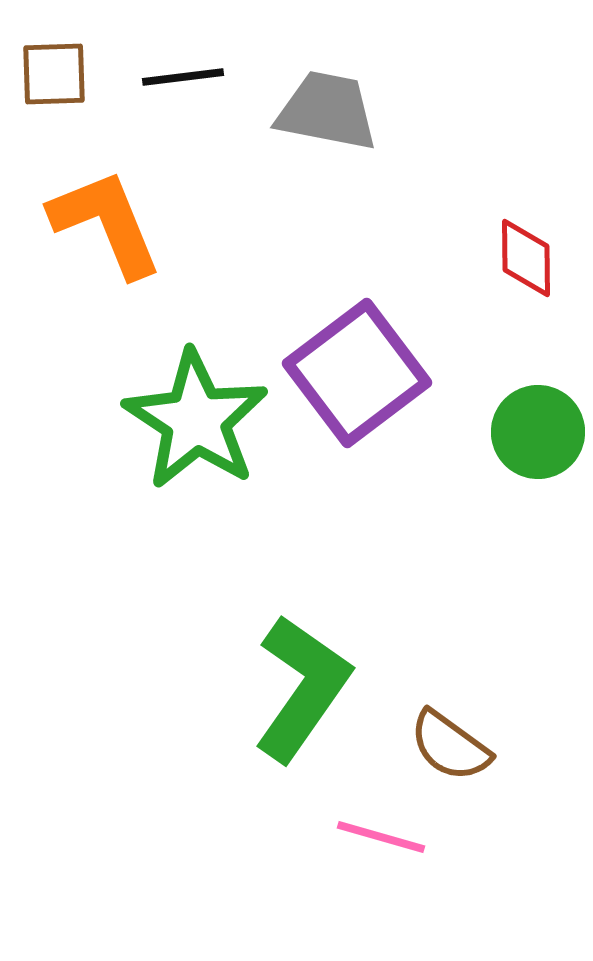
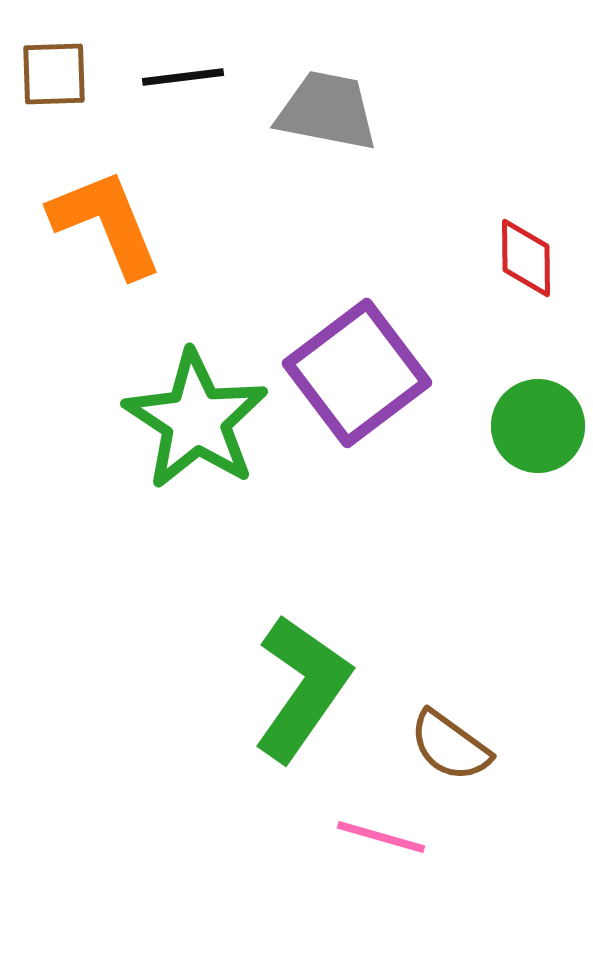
green circle: moved 6 px up
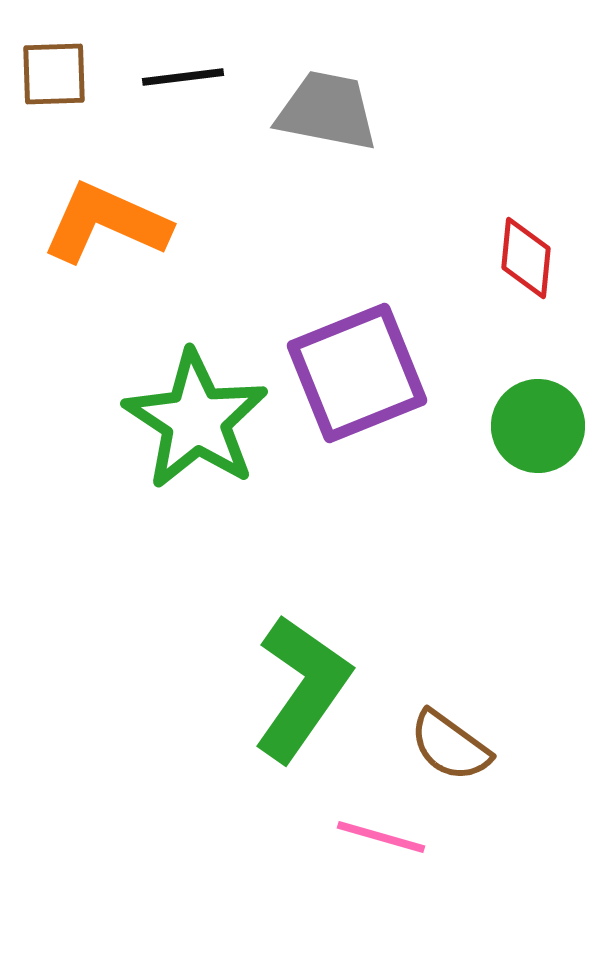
orange L-shape: rotated 44 degrees counterclockwise
red diamond: rotated 6 degrees clockwise
purple square: rotated 15 degrees clockwise
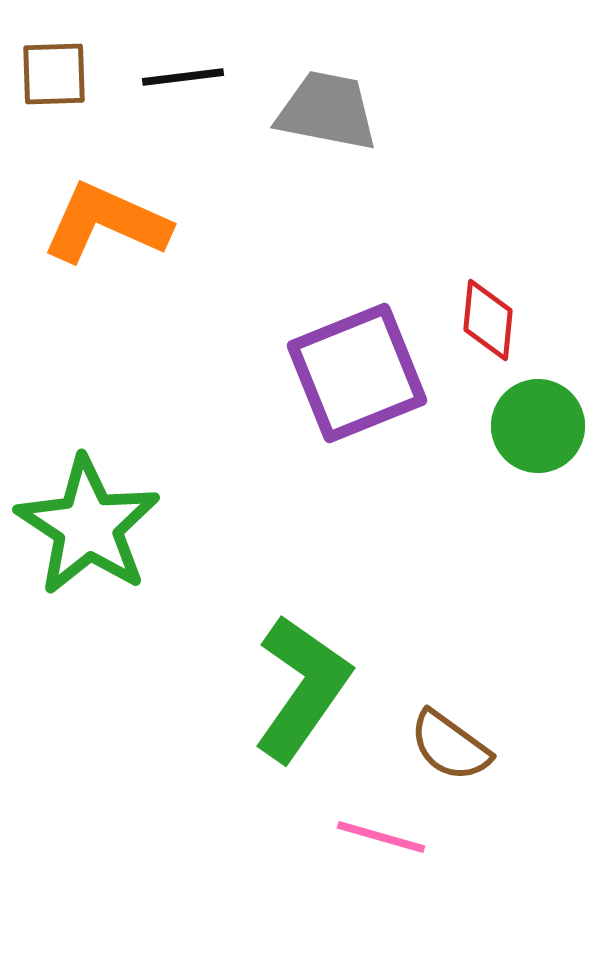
red diamond: moved 38 px left, 62 px down
green star: moved 108 px left, 106 px down
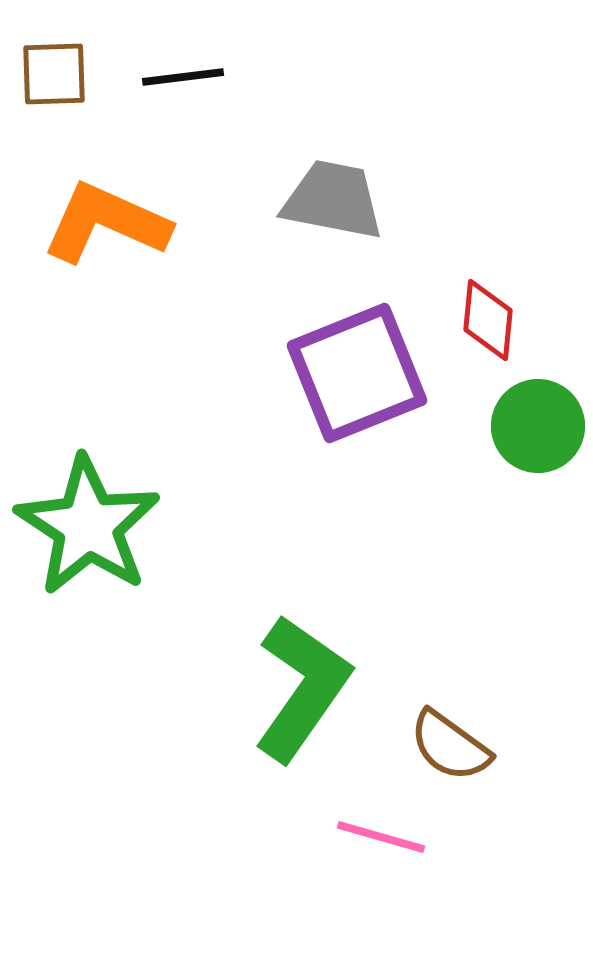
gray trapezoid: moved 6 px right, 89 px down
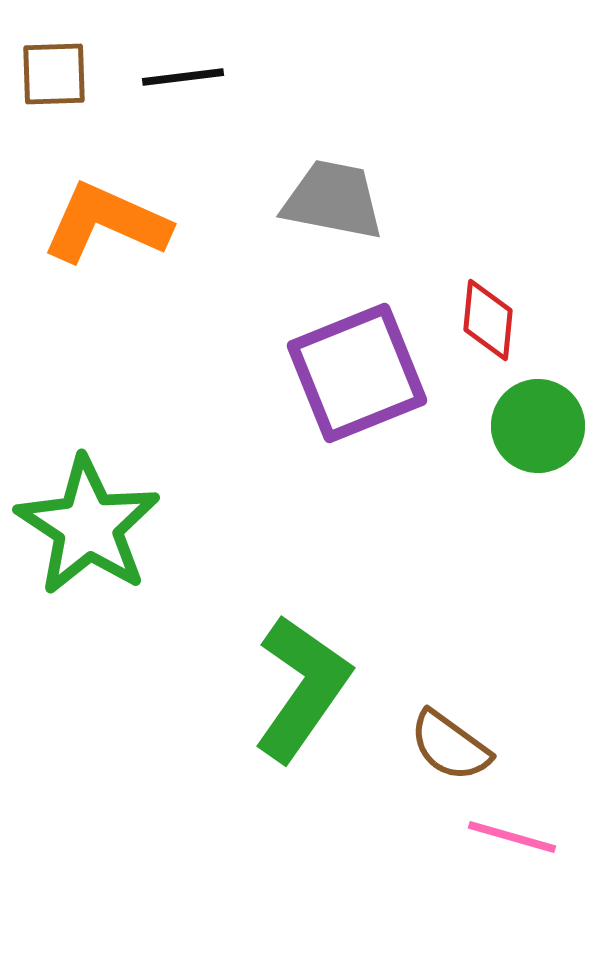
pink line: moved 131 px right
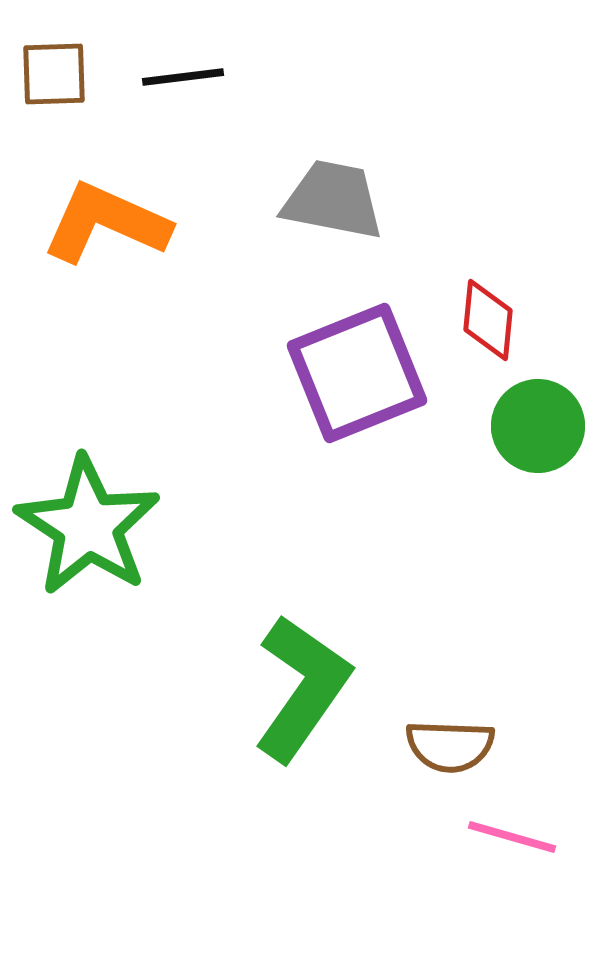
brown semicircle: rotated 34 degrees counterclockwise
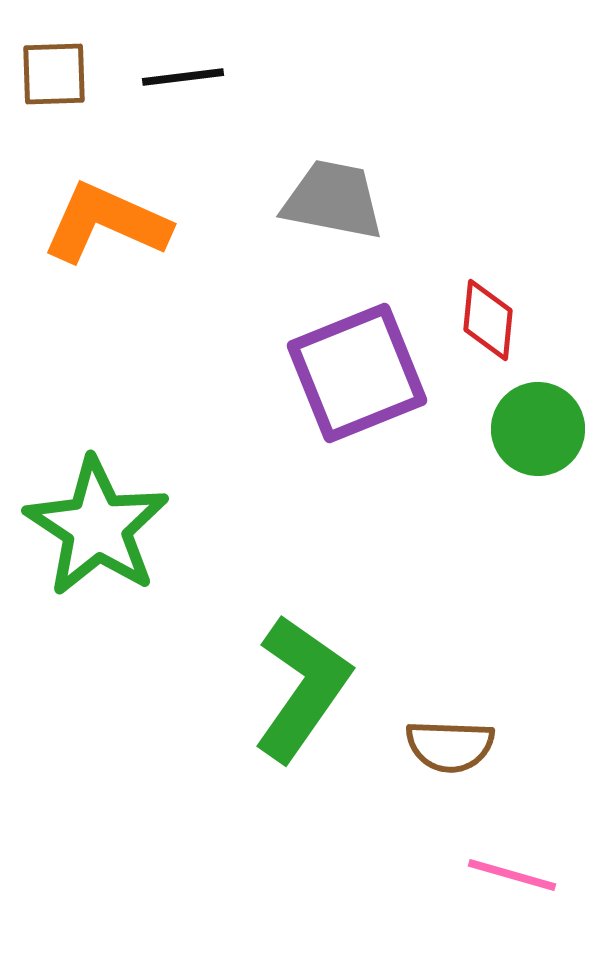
green circle: moved 3 px down
green star: moved 9 px right, 1 px down
pink line: moved 38 px down
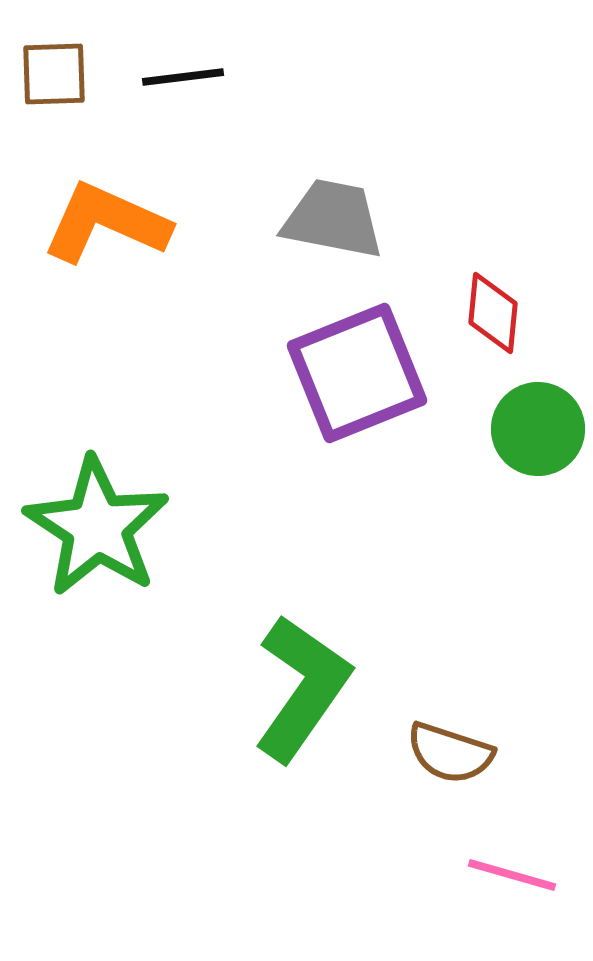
gray trapezoid: moved 19 px down
red diamond: moved 5 px right, 7 px up
brown semicircle: moved 7 px down; rotated 16 degrees clockwise
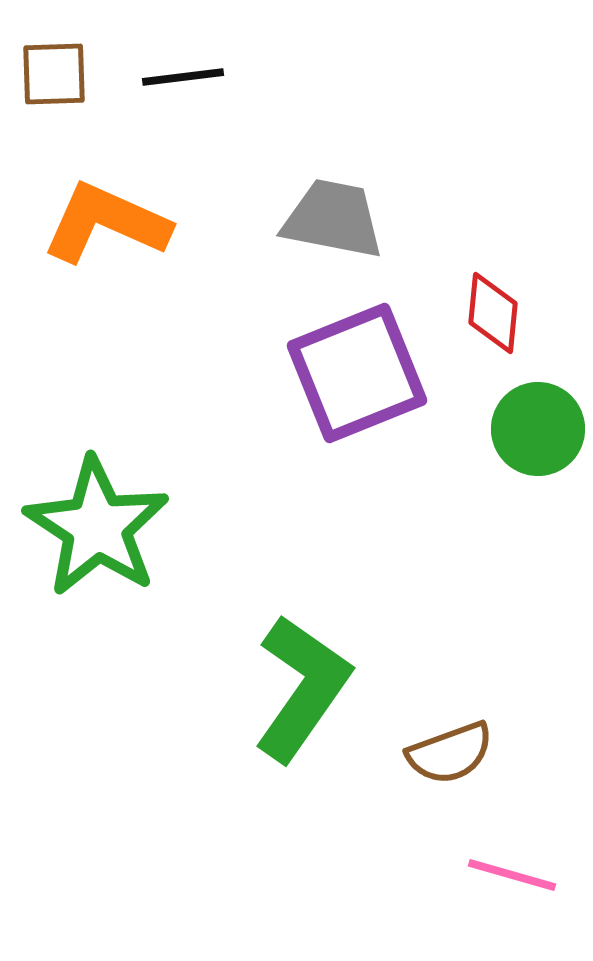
brown semicircle: rotated 38 degrees counterclockwise
